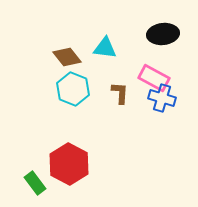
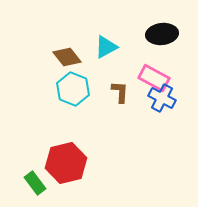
black ellipse: moved 1 px left
cyan triangle: moved 1 px right, 1 px up; rotated 35 degrees counterclockwise
brown L-shape: moved 1 px up
blue cross: rotated 12 degrees clockwise
red hexagon: moved 3 px left, 1 px up; rotated 18 degrees clockwise
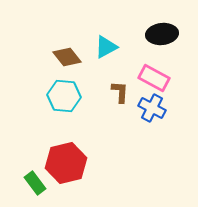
cyan hexagon: moved 9 px left, 7 px down; rotated 16 degrees counterclockwise
blue cross: moved 10 px left, 10 px down
